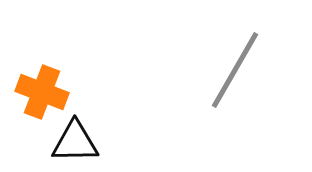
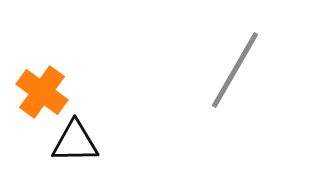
orange cross: rotated 15 degrees clockwise
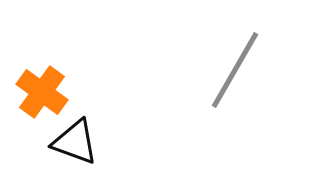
black triangle: rotated 21 degrees clockwise
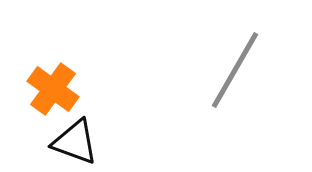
orange cross: moved 11 px right, 3 px up
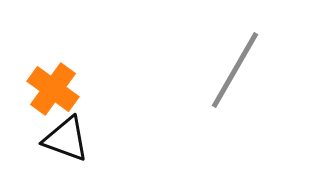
black triangle: moved 9 px left, 3 px up
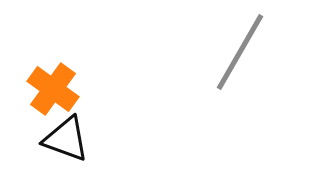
gray line: moved 5 px right, 18 px up
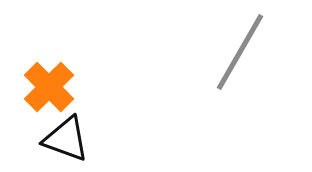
orange cross: moved 4 px left, 2 px up; rotated 9 degrees clockwise
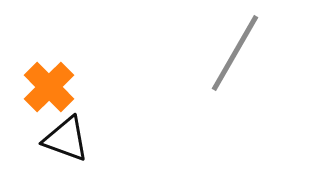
gray line: moved 5 px left, 1 px down
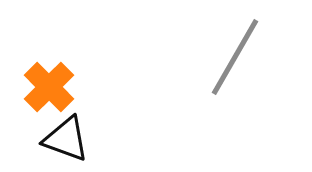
gray line: moved 4 px down
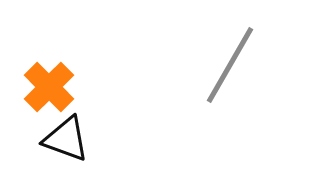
gray line: moved 5 px left, 8 px down
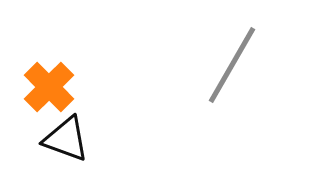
gray line: moved 2 px right
